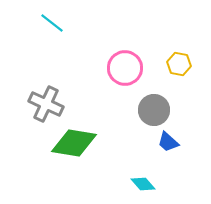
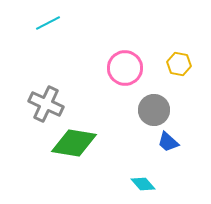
cyan line: moved 4 px left; rotated 65 degrees counterclockwise
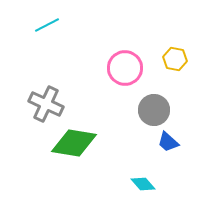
cyan line: moved 1 px left, 2 px down
yellow hexagon: moved 4 px left, 5 px up
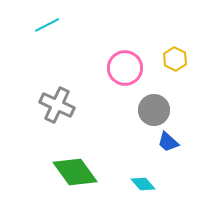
yellow hexagon: rotated 15 degrees clockwise
gray cross: moved 11 px right, 1 px down
green diamond: moved 1 px right, 29 px down; rotated 45 degrees clockwise
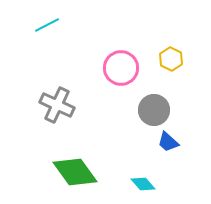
yellow hexagon: moved 4 px left
pink circle: moved 4 px left
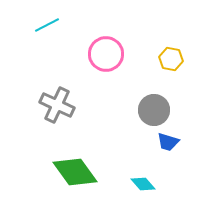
yellow hexagon: rotated 15 degrees counterclockwise
pink circle: moved 15 px left, 14 px up
blue trapezoid: rotated 25 degrees counterclockwise
